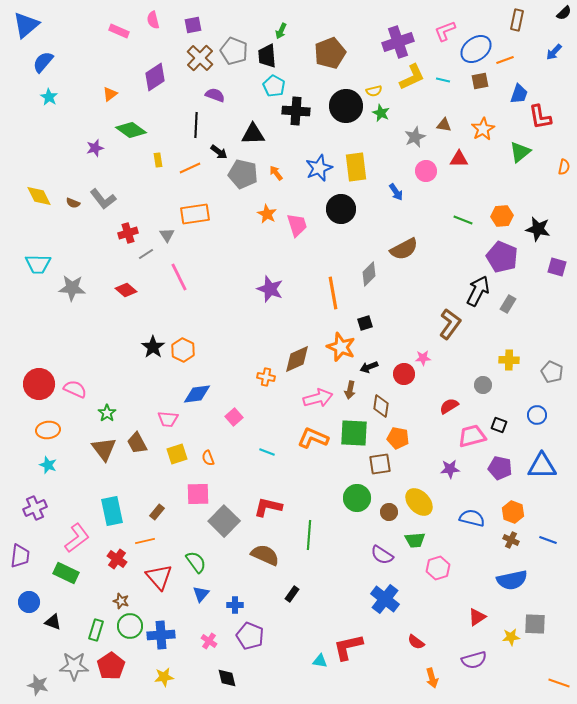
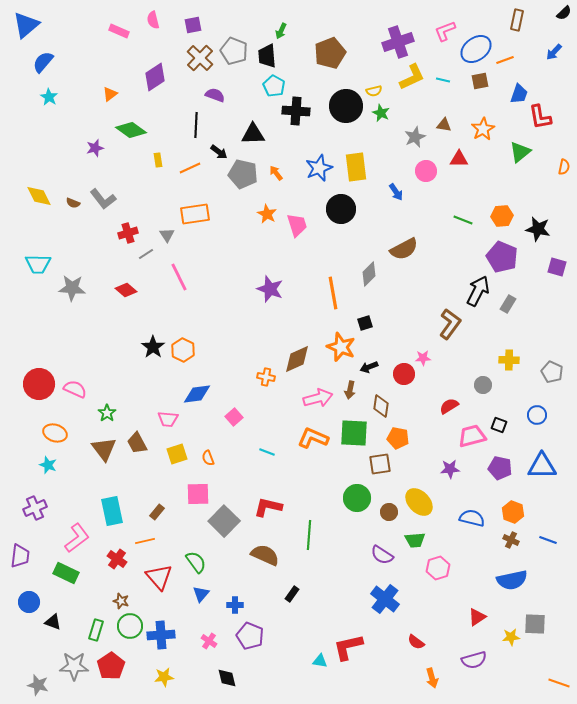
orange ellipse at (48, 430): moved 7 px right, 3 px down; rotated 25 degrees clockwise
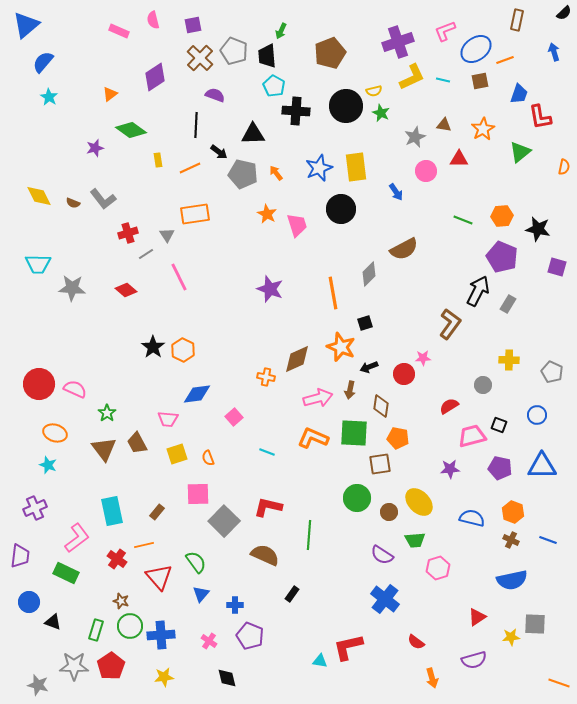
blue arrow at (554, 52): rotated 120 degrees clockwise
orange line at (145, 541): moved 1 px left, 4 px down
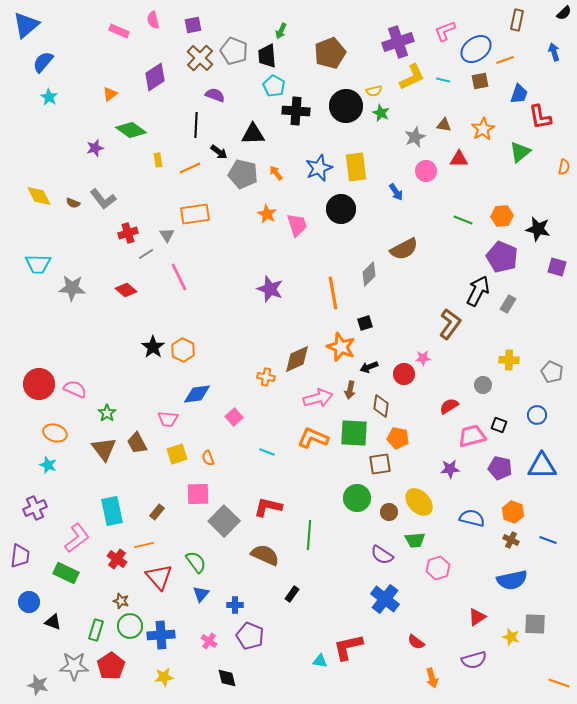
yellow star at (511, 637): rotated 24 degrees clockwise
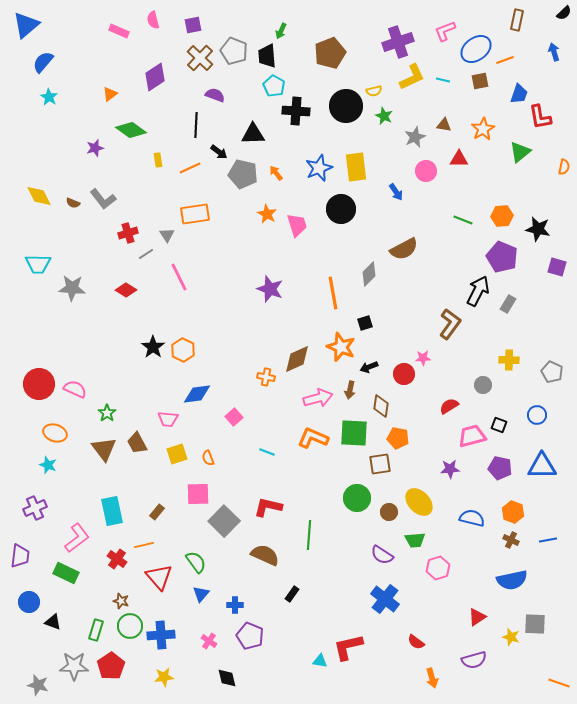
green star at (381, 113): moved 3 px right, 3 px down
red diamond at (126, 290): rotated 10 degrees counterclockwise
blue line at (548, 540): rotated 30 degrees counterclockwise
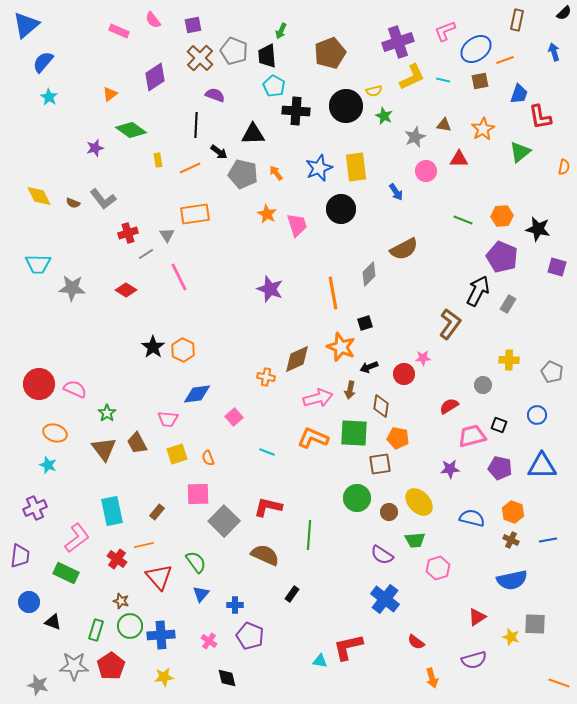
pink semicircle at (153, 20): rotated 24 degrees counterclockwise
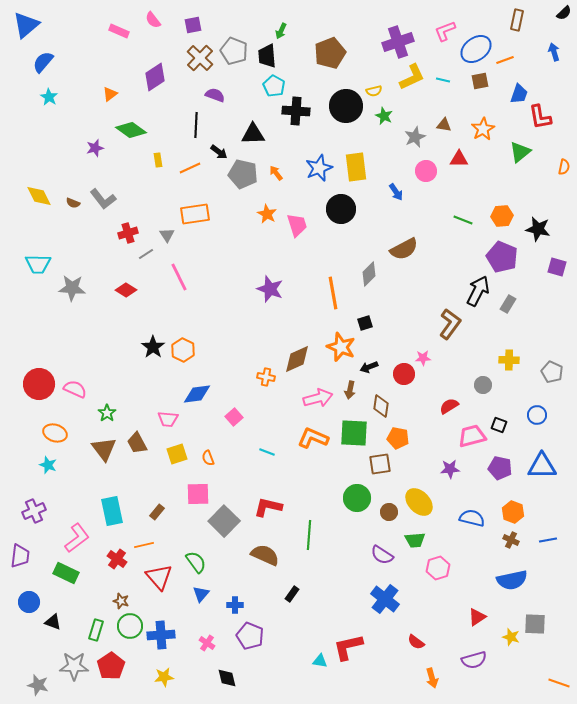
purple cross at (35, 508): moved 1 px left, 3 px down
pink cross at (209, 641): moved 2 px left, 2 px down
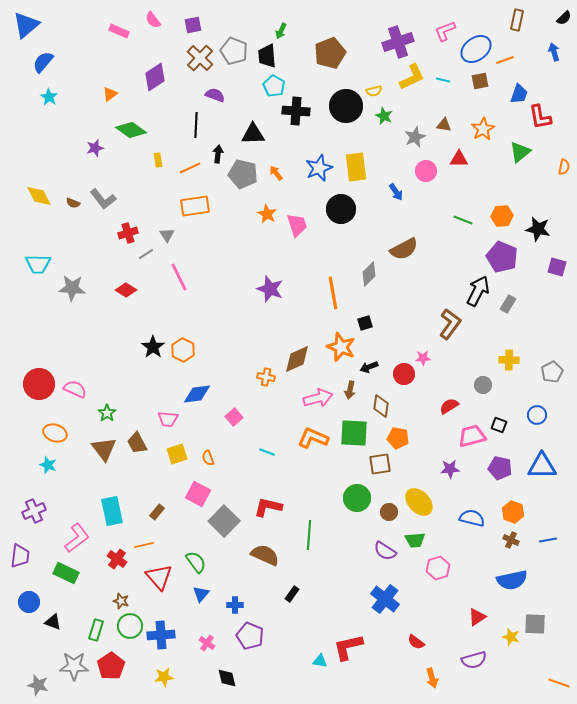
black semicircle at (564, 13): moved 5 px down
black arrow at (219, 152): moved 1 px left, 2 px down; rotated 120 degrees counterclockwise
orange rectangle at (195, 214): moved 8 px up
gray pentagon at (552, 372): rotated 20 degrees clockwise
pink square at (198, 494): rotated 30 degrees clockwise
purple semicircle at (382, 555): moved 3 px right, 4 px up
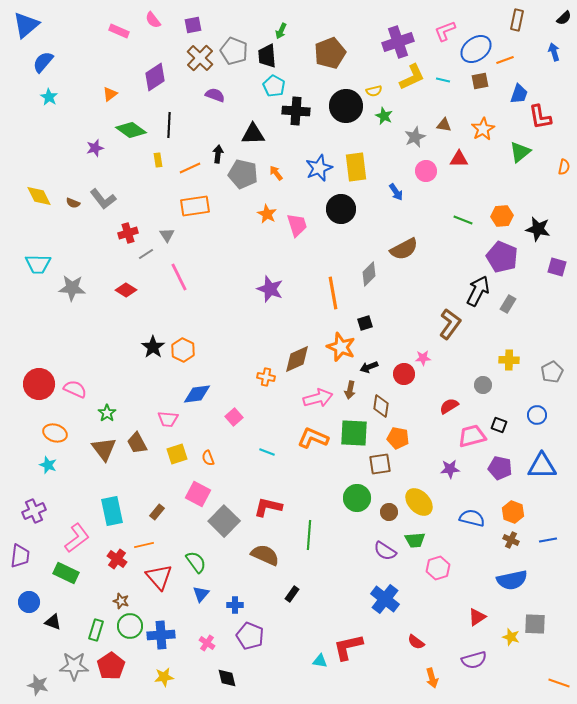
black line at (196, 125): moved 27 px left
